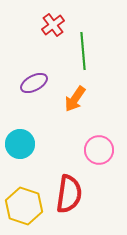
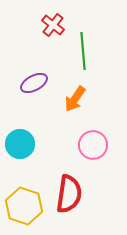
red cross: rotated 15 degrees counterclockwise
pink circle: moved 6 px left, 5 px up
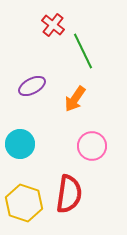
green line: rotated 21 degrees counterclockwise
purple ellipse: moved 2 px left, 3 px down
pink circle: moved 1 px left, 1 px down
yellow hexagon: moved 3 px up
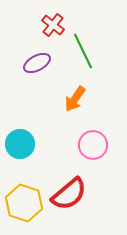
purple ellipse: moved 5 px right, 23 px up
pink circle: moved 1 px right, 1 px up
red semicircle: rotated 42 degrees clockwise
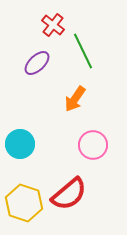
purple ellipse: rotated 16 degrees counterclockwise
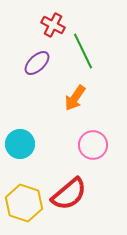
red cross: rotated 10 degrees counterclockwise
orange arrow: moved 1 px up
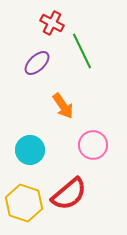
red cross: moved 1 px left, 2 px up
green line: moved 1 px left
orange arrow: moved 12 px left, 8 px down; rotated 68 degrees counterclockwise
cyan circle: moved 10 px right, 6 px down
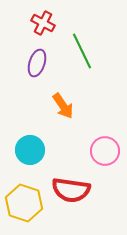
red cross: moved 9 px left
purple ellipse: rotated 28 degrees counterclockwise
pink circle: moved 12 px right, 6 px down
red semicircle: moved 2 px right, 4 px up; rotated 48 degrees clockwise
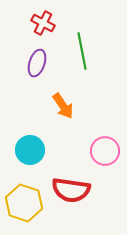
green line: rotated 15 degrees clockwise
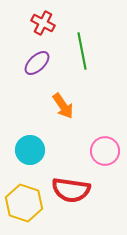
purple ellipse: rotated 28 degrees clockwise
